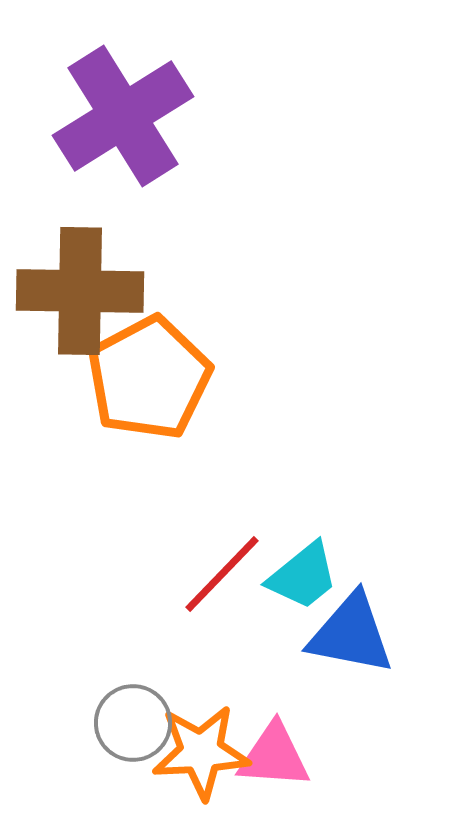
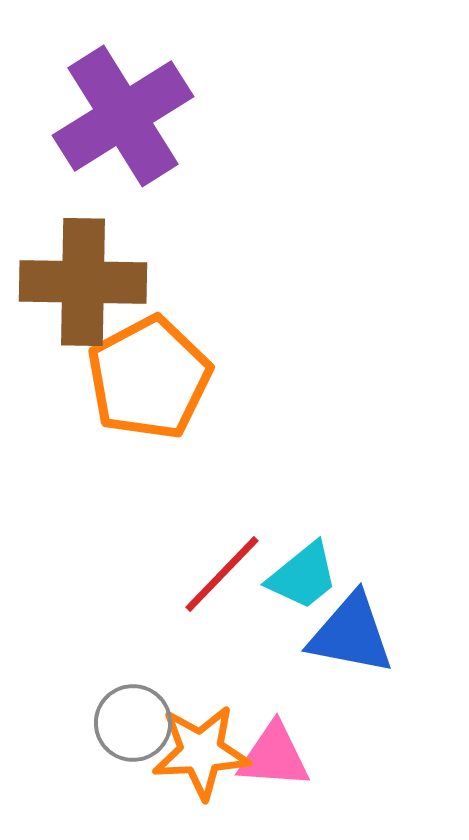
brown cross: moved 3 px right, 9 px up
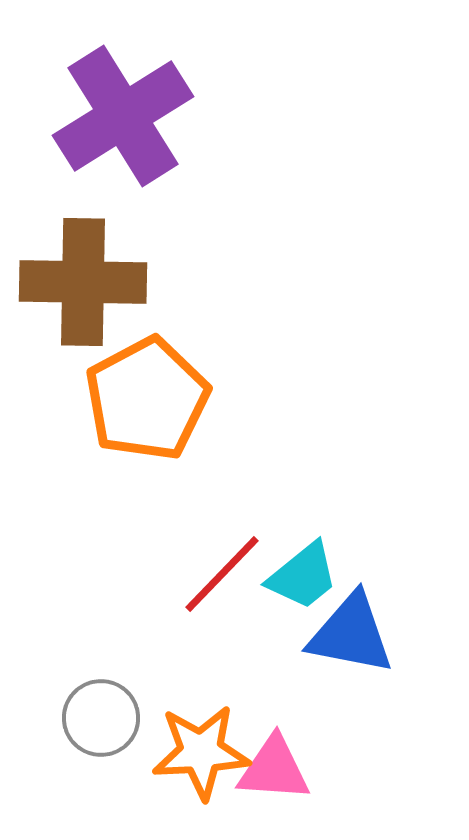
orange pentagon: moved 2 px left, 21 px down
gray circle: moved 32 px left, 5 px up
pink triangle: moved 13 px down
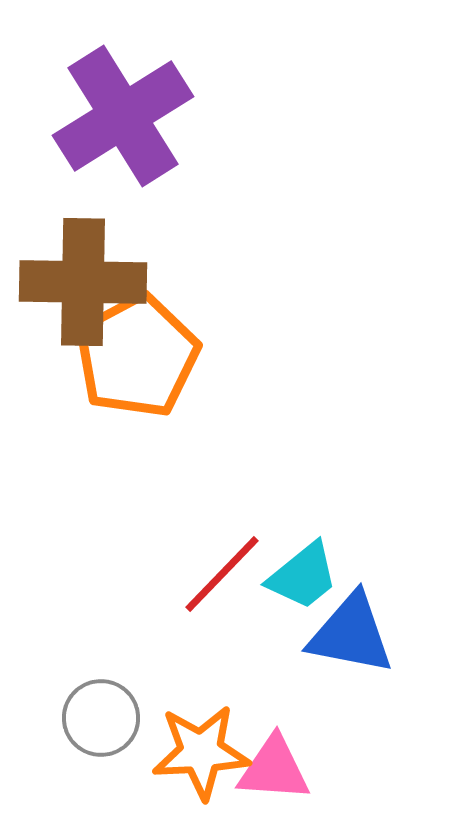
orange pentagon: moved 10 px left, 43 px up
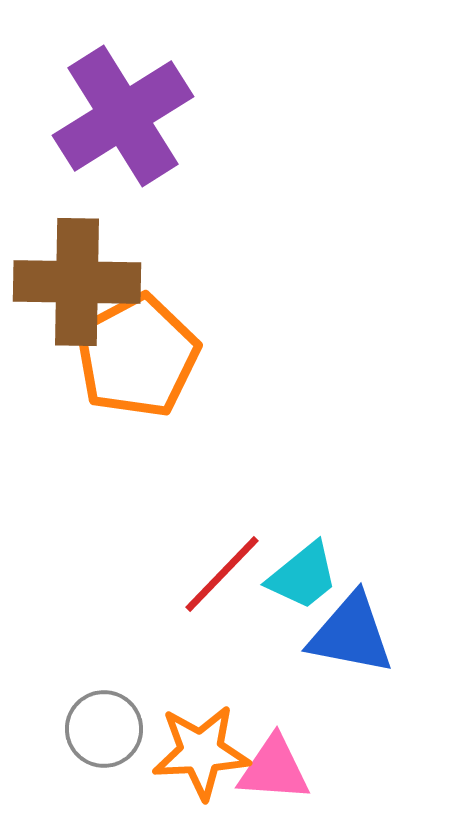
brown cross: moved 6 px left
gray circle: moved 3 px right, 11 px down
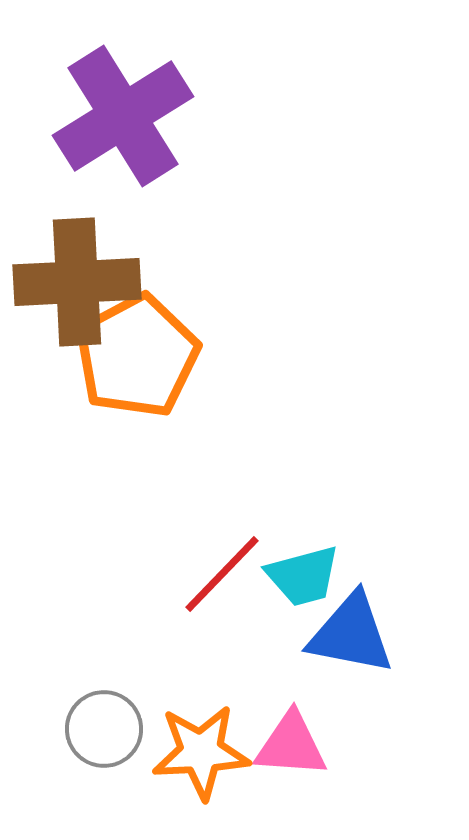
brown cross: rotated 4 degrees counterclockwise
cyan trapezoid: rotated 24 degrees clockwise
pink triangle: moved 17 px right, 24 px up
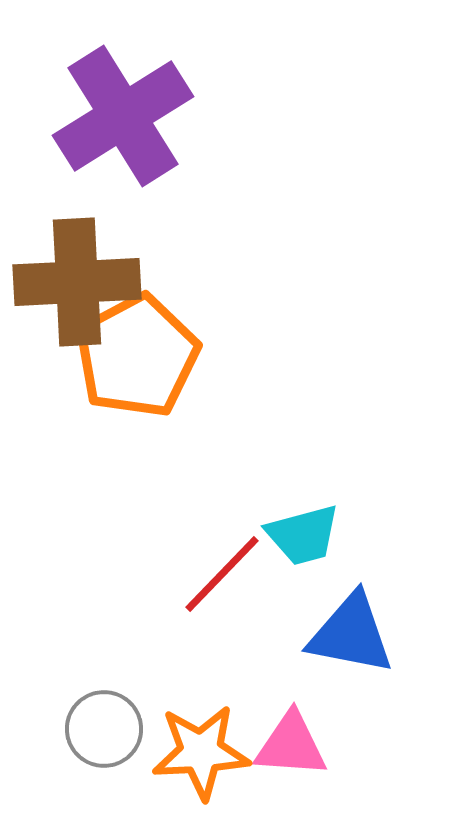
cyan trapezoid: moved 41 px up
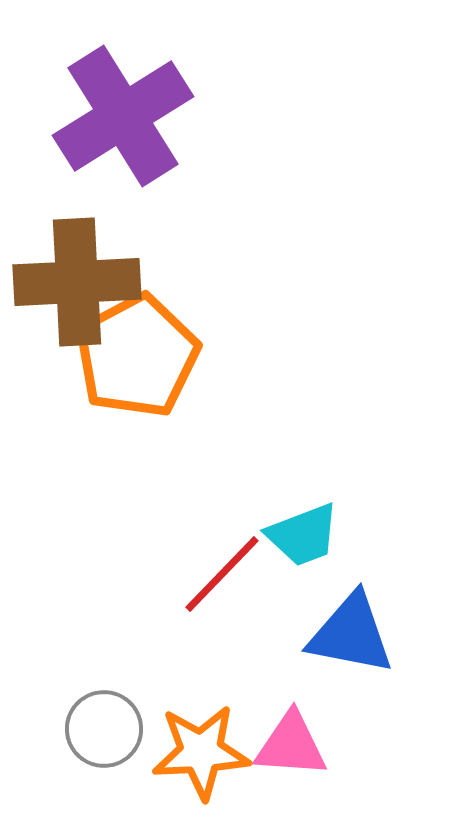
cyan trapezoid: rotated 6 degrees counterclockwise
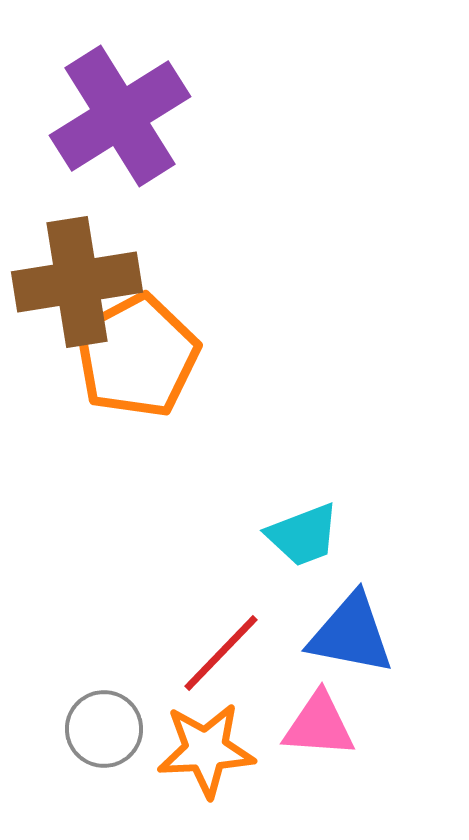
purple cross: moved 3 px left
brown cross: rotated 6 degrees counterclockwise
red line: moved 1 px left, 79 px down
pink triangle: moved 28 px right, 20 px up
orange star: moved 5 px right, 2 px up
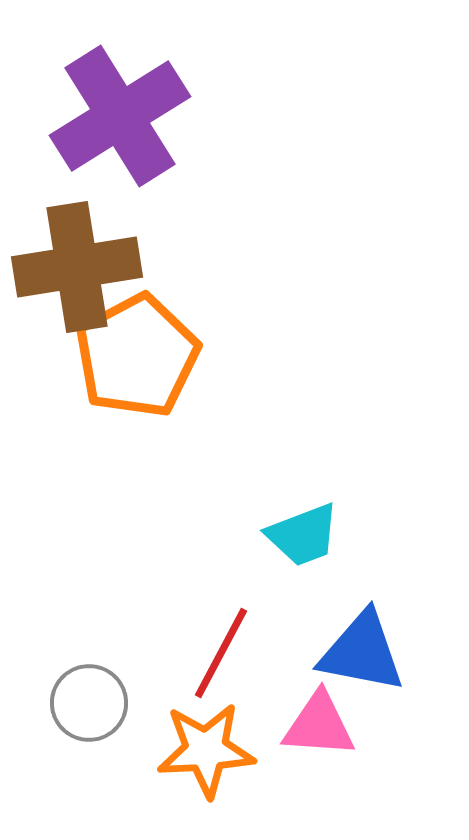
brown cross: moved 15 px up
blue triangle: moved 11 px right, 18 px down
red line: rotated 16 degrees counterclockwise
gray circle: moved 15 px left, 26 px up
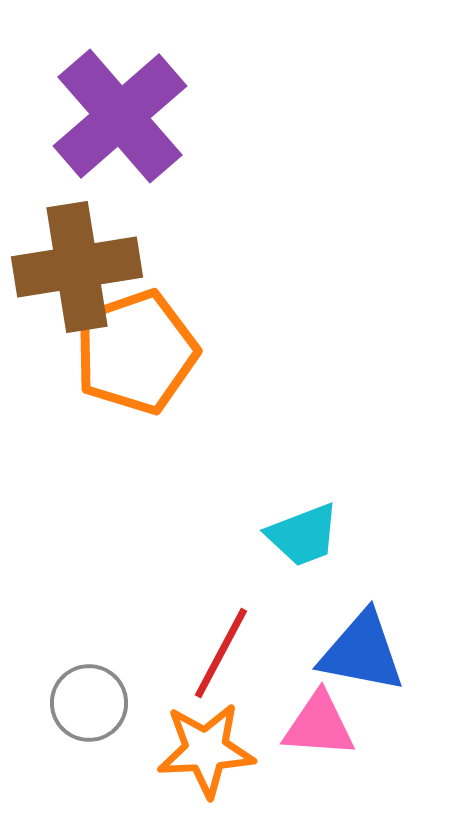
purple cross: rotated 9 degrees counterclockwise
orange pentagon: moved 1 px left, 4 px up; rotated 9 degrees clockwise
